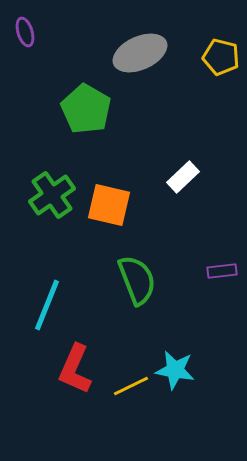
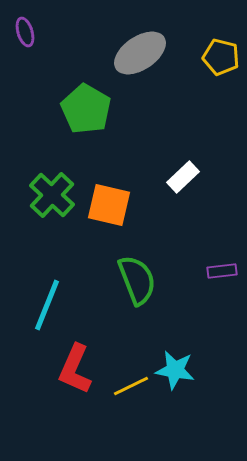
gray ellipse: rotated 10 degrees counterclockwise
green cross: rotated 12 degrees counterclockwise
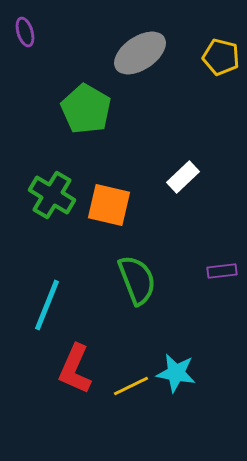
green cross: rotated 12 degrees counterclockwise
cyan star: moved 1 px right, 3 px down
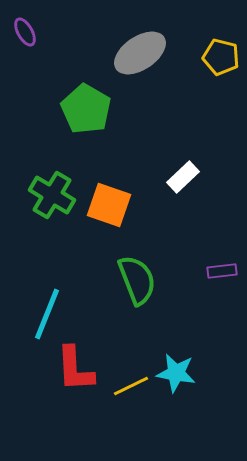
purple ellipse: rotated 12 degrees counterclockwise
orange square: rotated 6 degrees clockwise
cyan line: moved 9 px down
red L-shape: rotated 27 degrees counterclockwise
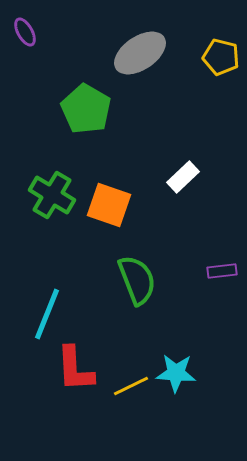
cyan star: rotated 6 degrees counterclockwise
